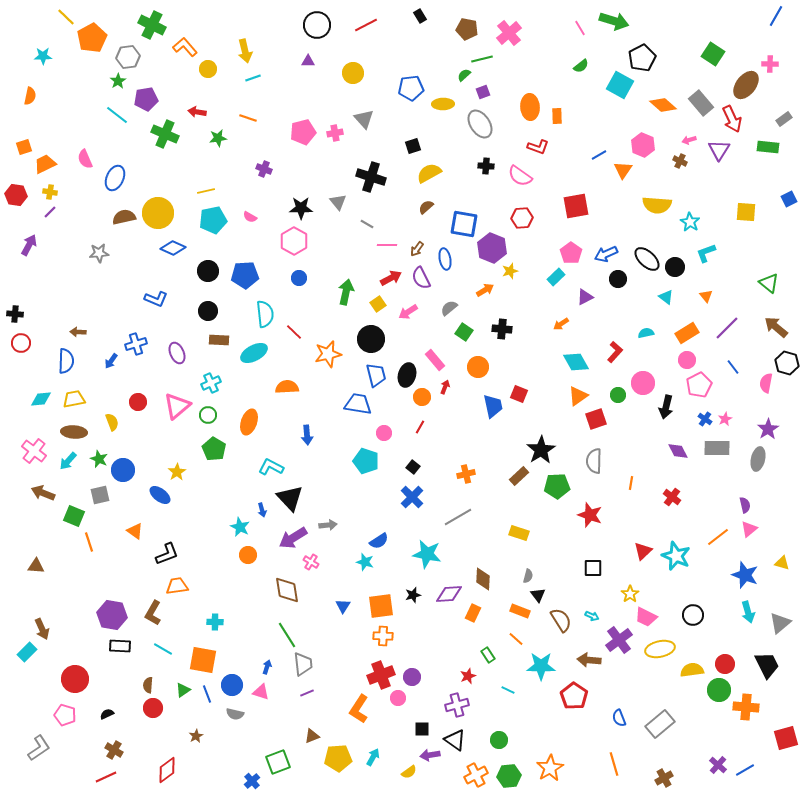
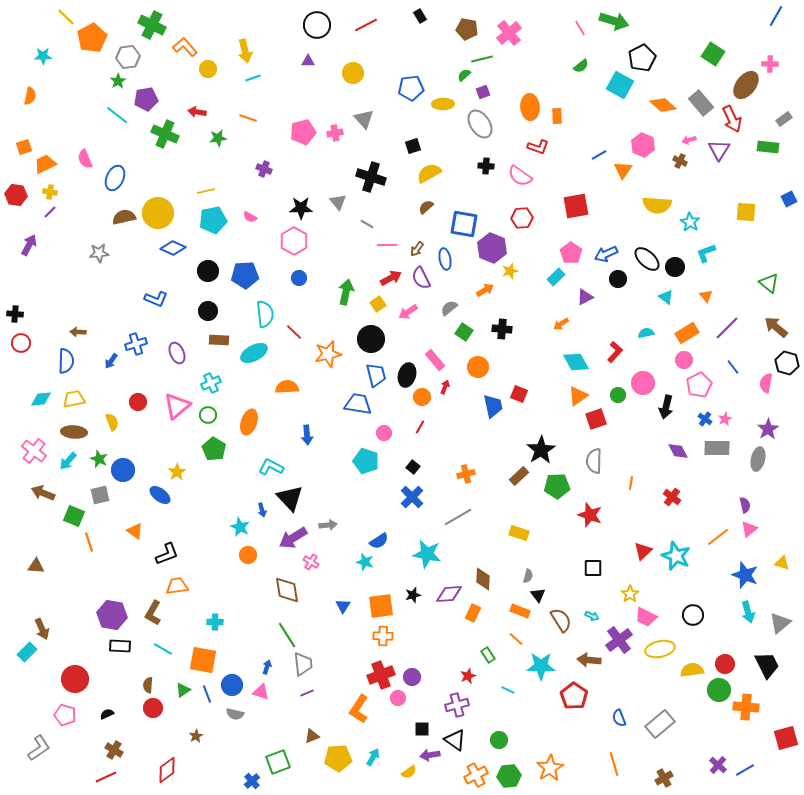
pink circle at (687, 360): moved 3 px left
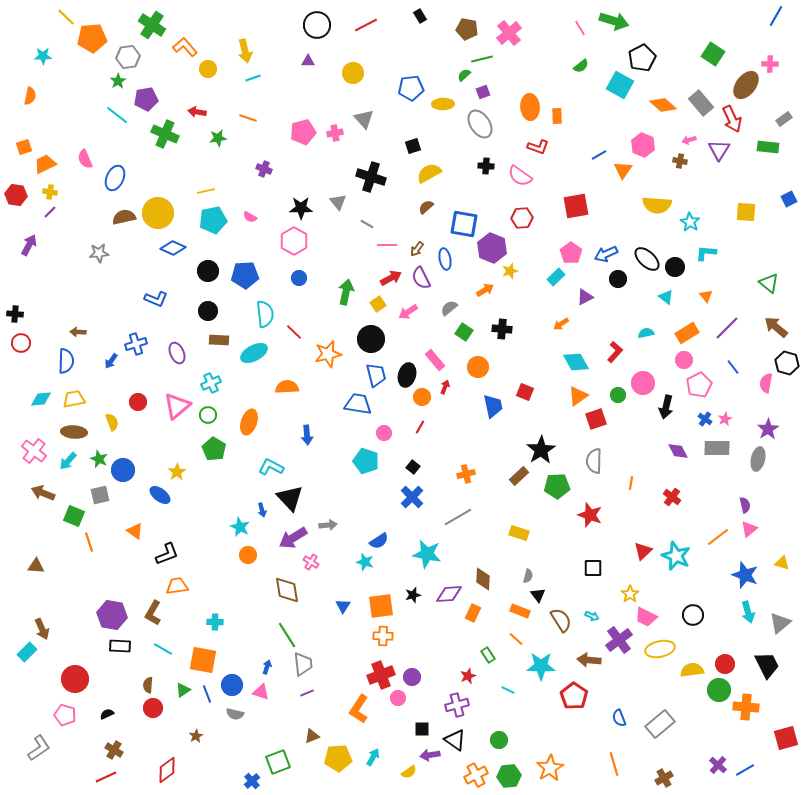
green cross at (152, 25): rotated 8 degrees clockwise
orange pentagon at (92, 38): rotated 24 degrees clockwise
brown cross at (680, 161): rotated 16 degrees counterclockwise
cyan L-shape at (706, 253): rotated 25 degrees clockwise
red square at (519, 394): moved 6 px right, 2 px up
